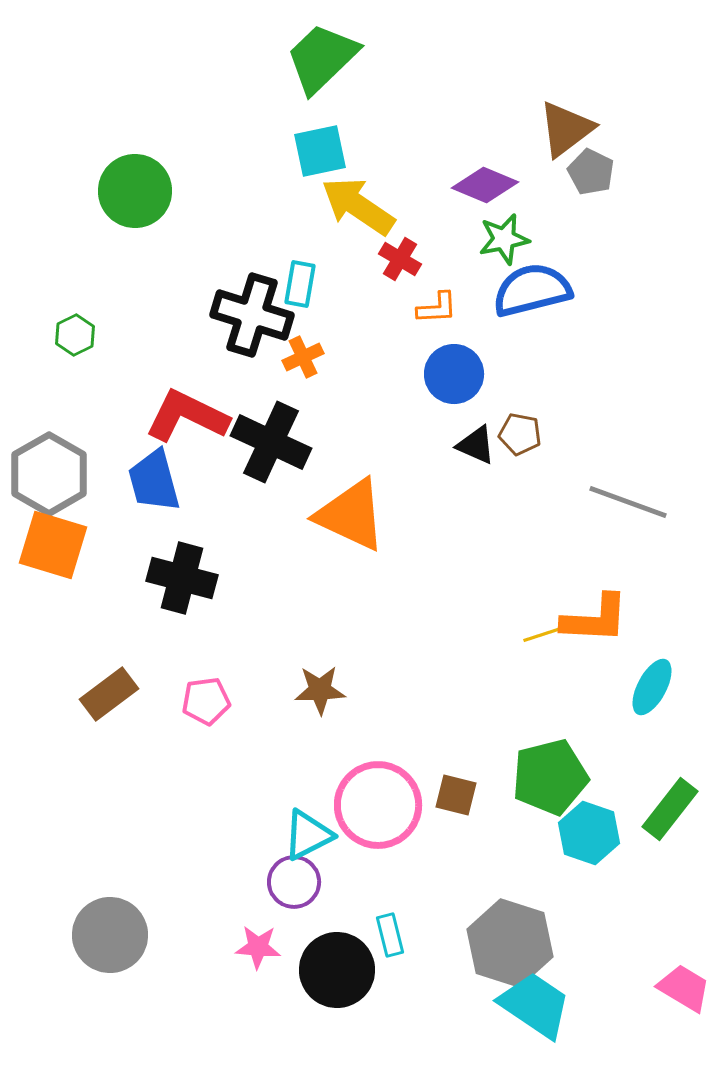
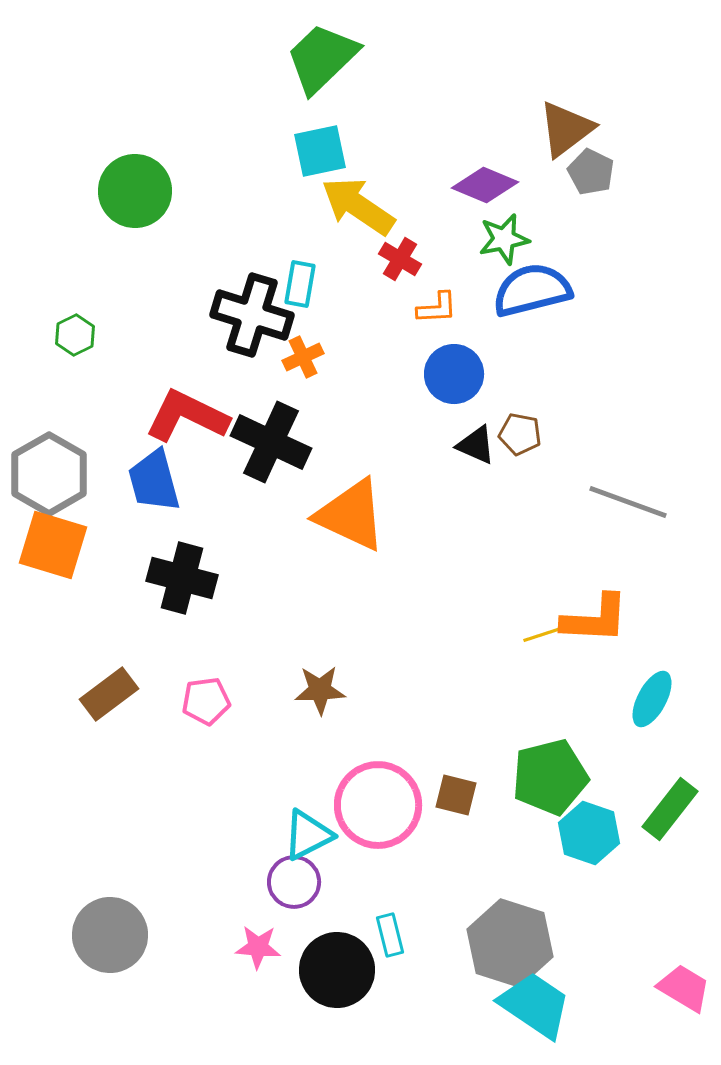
cyan ellipse at (652, 687): moved 12 px down
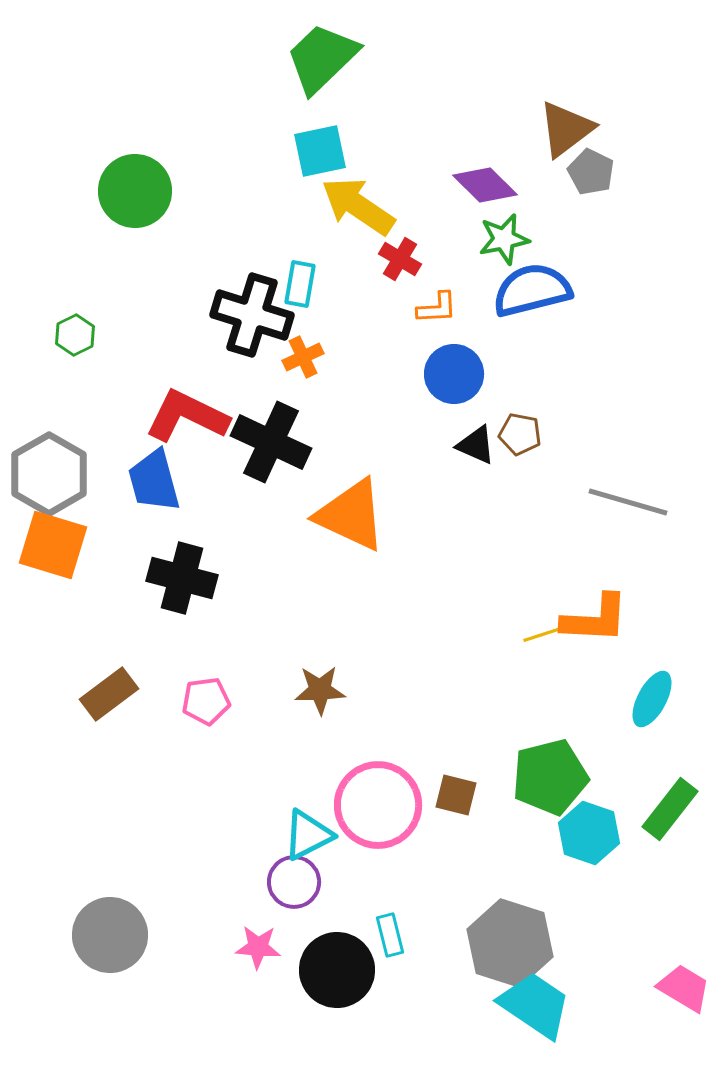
purple diamond at (485, 185): rotated 22 degrees clockwise
gray line at (628, 502): rotated 4 degrees counterclockwise
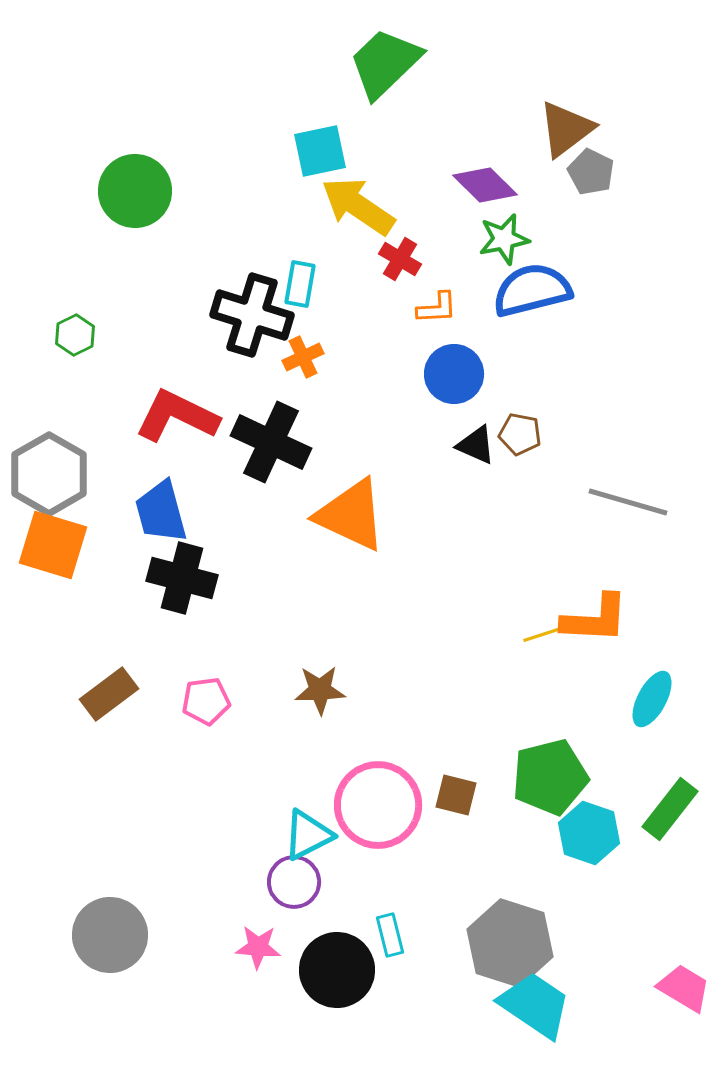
green trapezoid at (322, 58): moved 63 px right, 5 px down
red L-shape at (187, 416): moved 10 px left
blue trapezoid at (154, 481): moved 7 px right, 31 px down
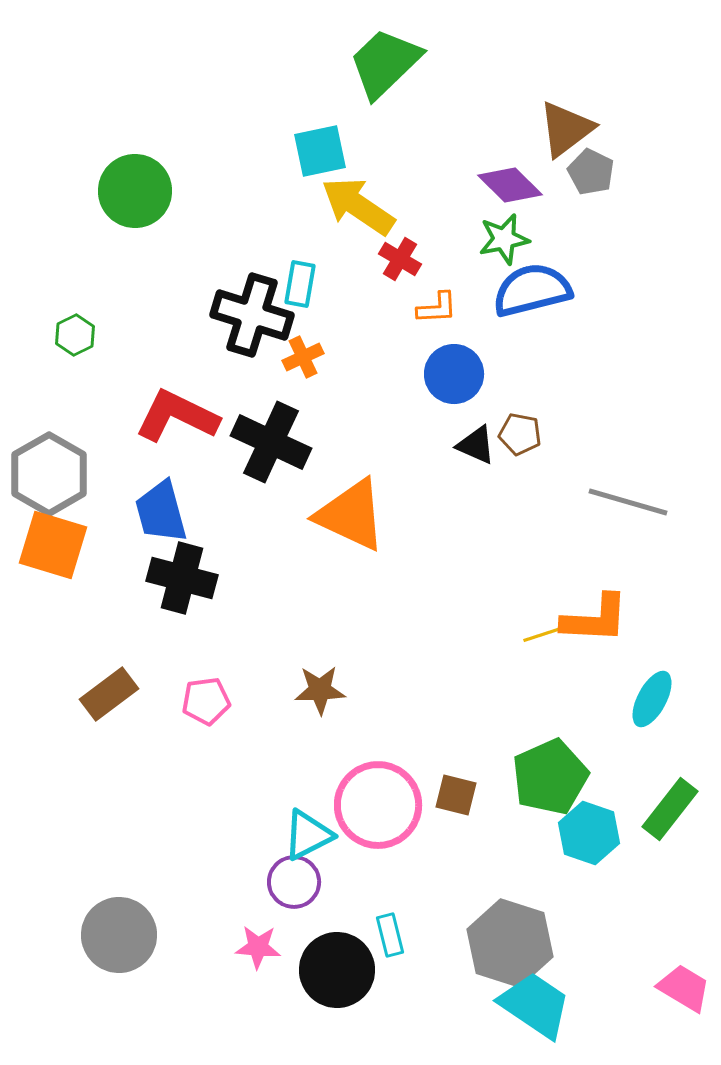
purple diamond at (485, 185): moved 25 px right
green pentagon at (550, 777): rotated 10 degrees counterclockwise
gray circle at (110, 935): moved 9 px right
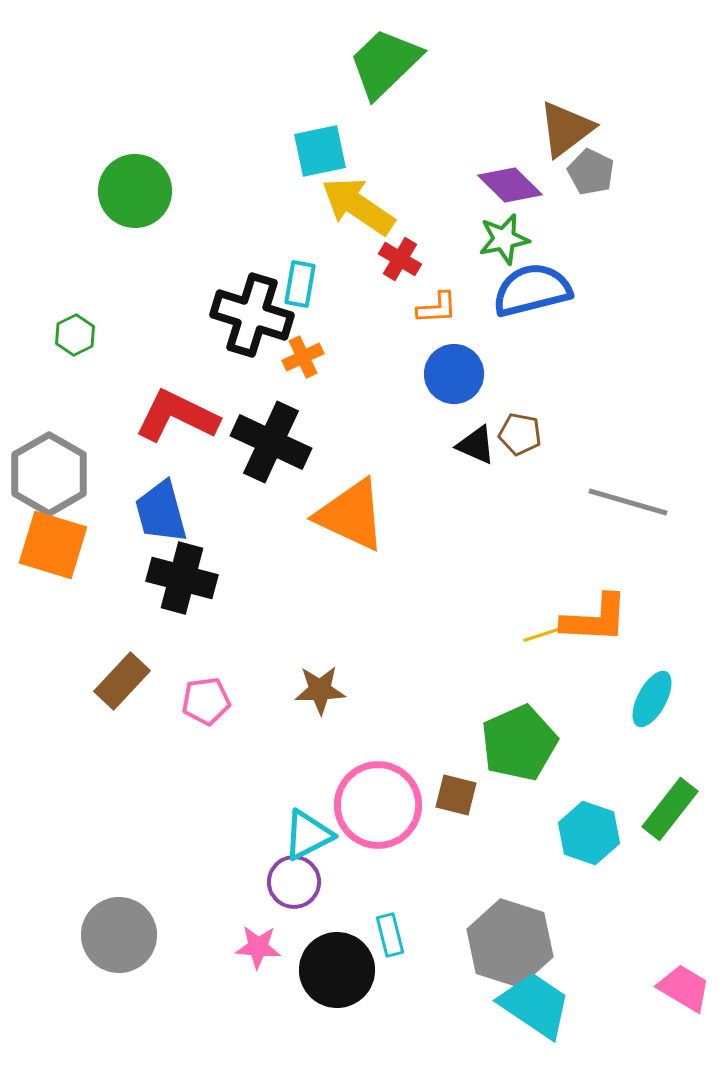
brown rectangle at (109, 694): moved 13 px right, 13 px up; rotated 10 degrees counterclockwise
green pentagon at (550, 777): moved 31 px left, 34 px up
